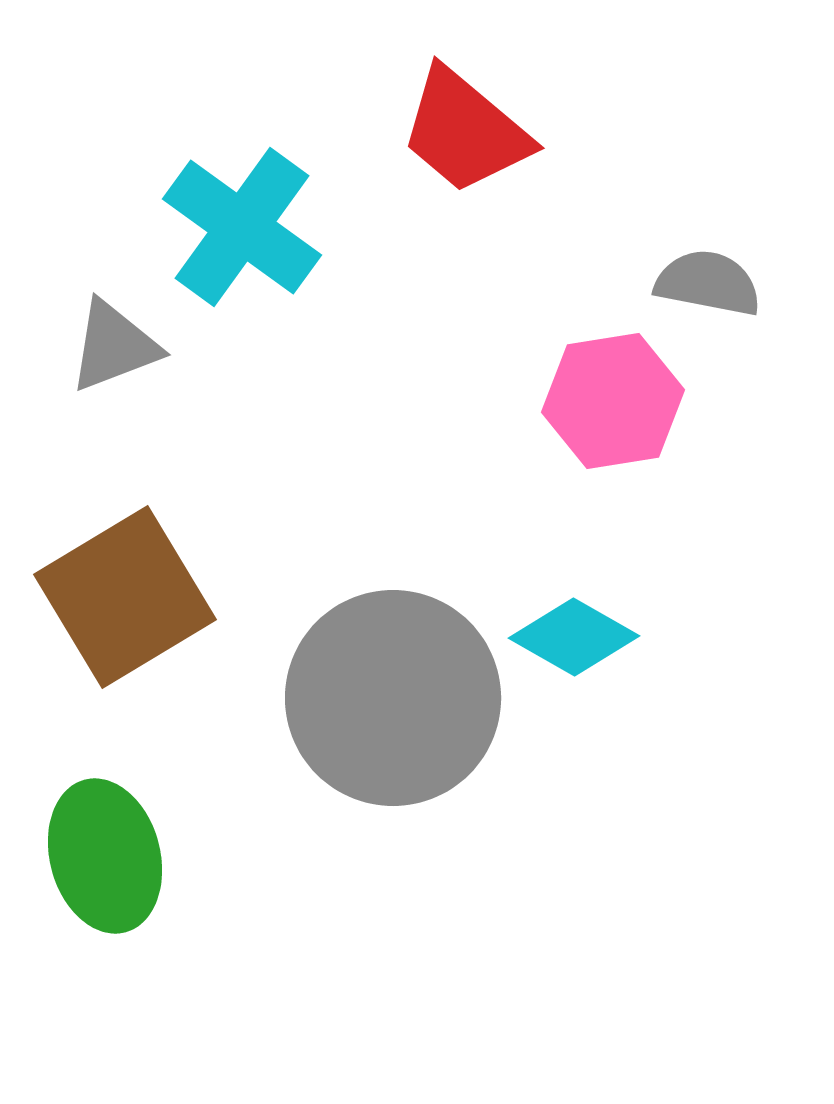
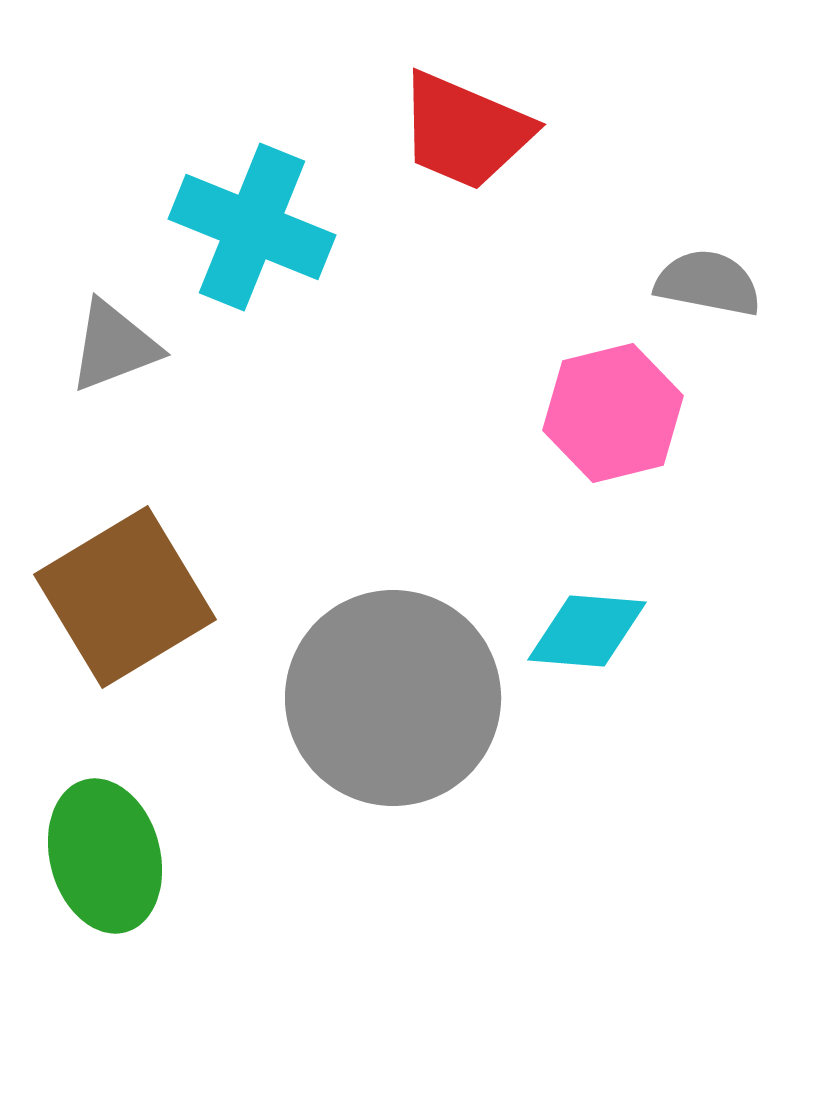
red trapezoid: rotated 17 degrees counterclockwise
cyan cross: moved 10 px right; rotated 14 degrees counterclockwise
pink hexagon: moved 12 px down; rotated 5 degrees counterclockwise
cyan diamond: moved 13 px right, 6 px up; rotated 25 degrees counterclockwise
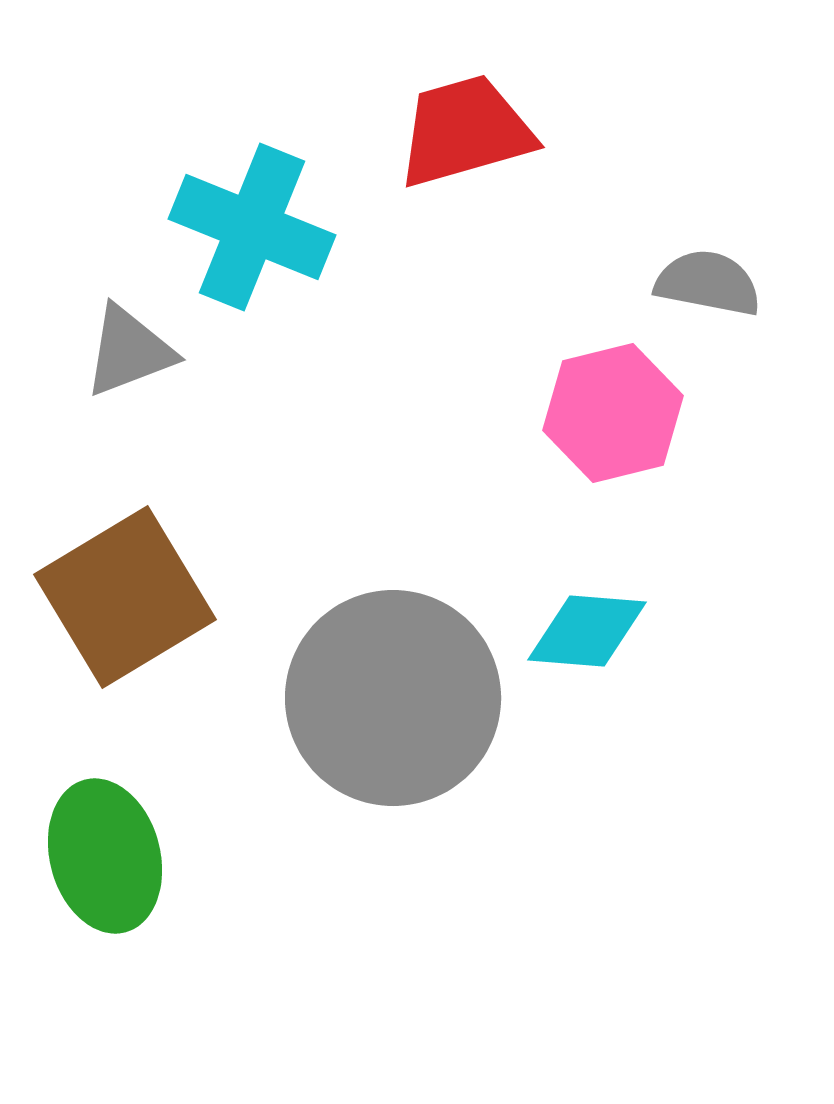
red trapezoid: rotated 141 degrees clockwise
gray triangle: moved 15 px right, 5 px down
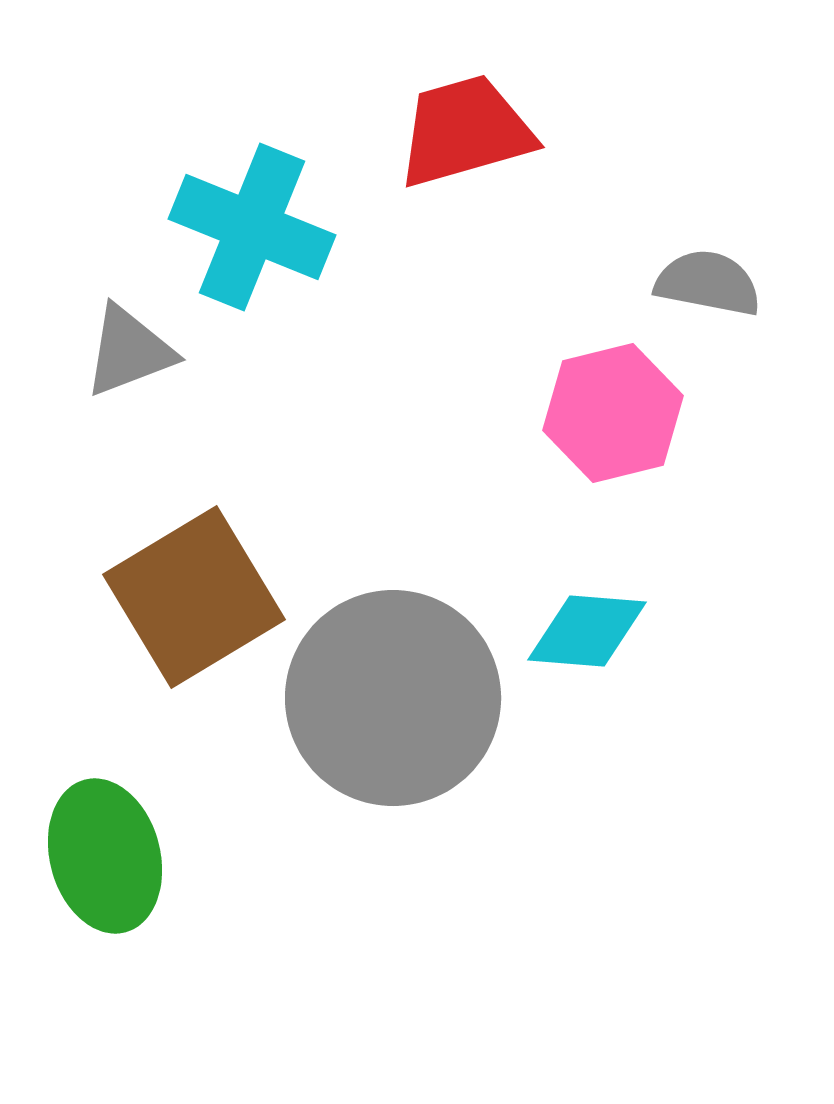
brown square: moved 69 px right
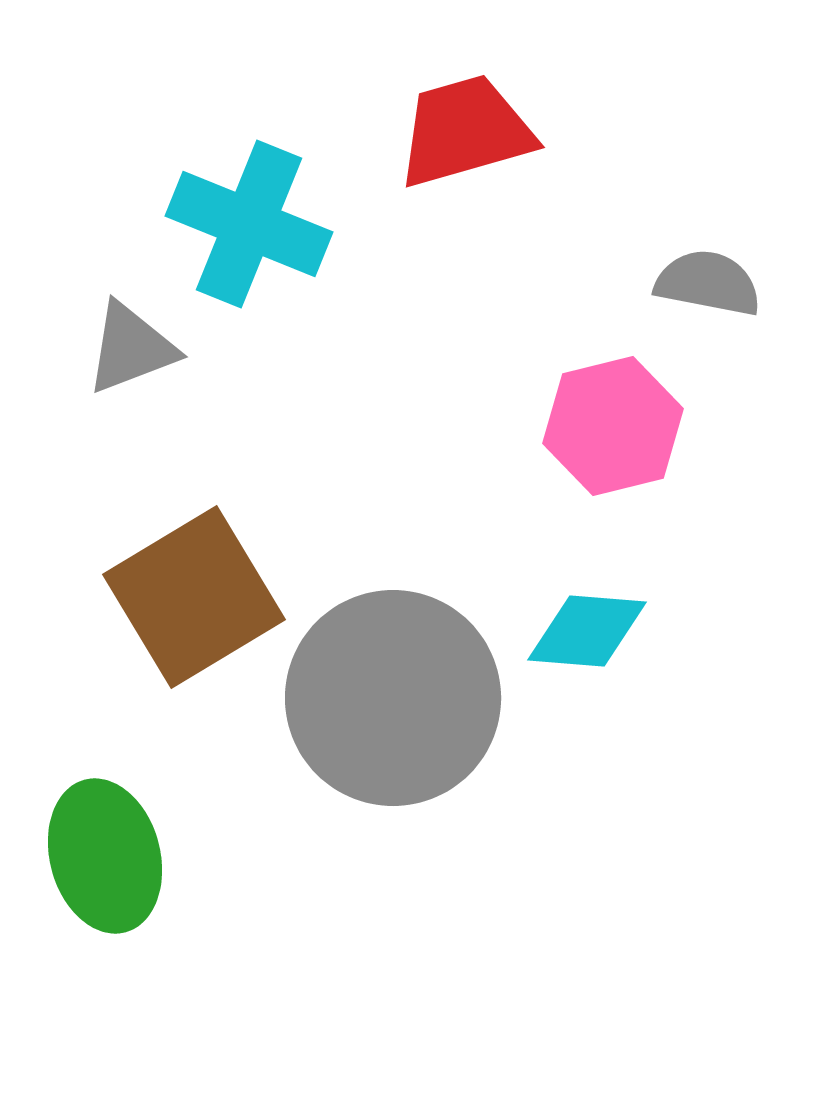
cyan cross: moved 3 px left, 3 px up
gray triangle: moved 2 px right, 3 px up
pink hexagon: moved 13 px down
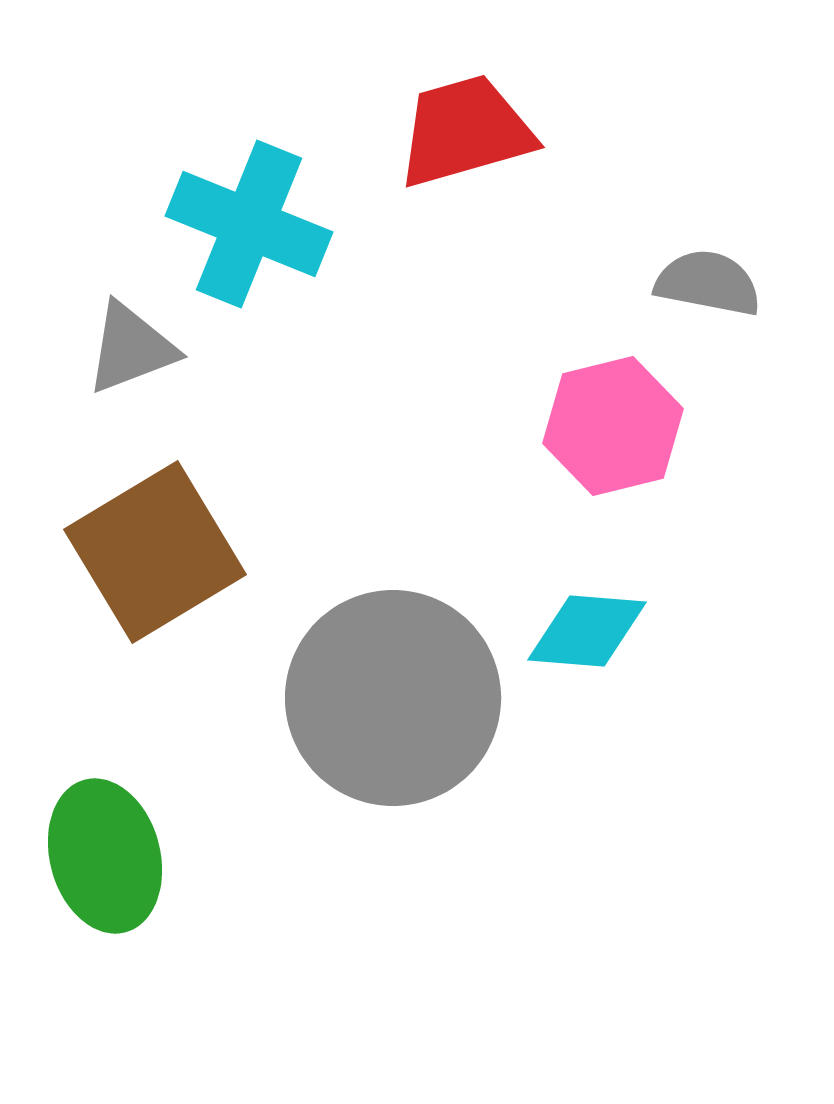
brown square: moved 39 px left, 45 px up
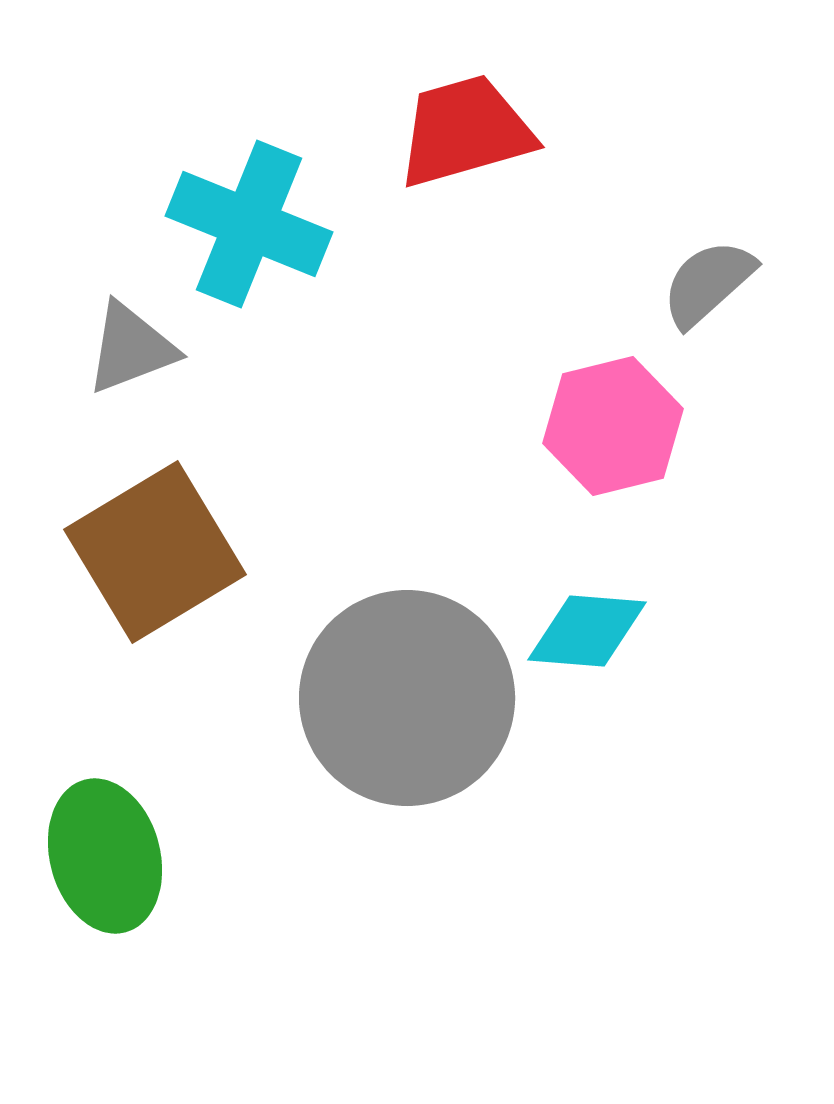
gray semicircle: rotated 53 degrees counterclockwise
gray circle: moved 14 px right
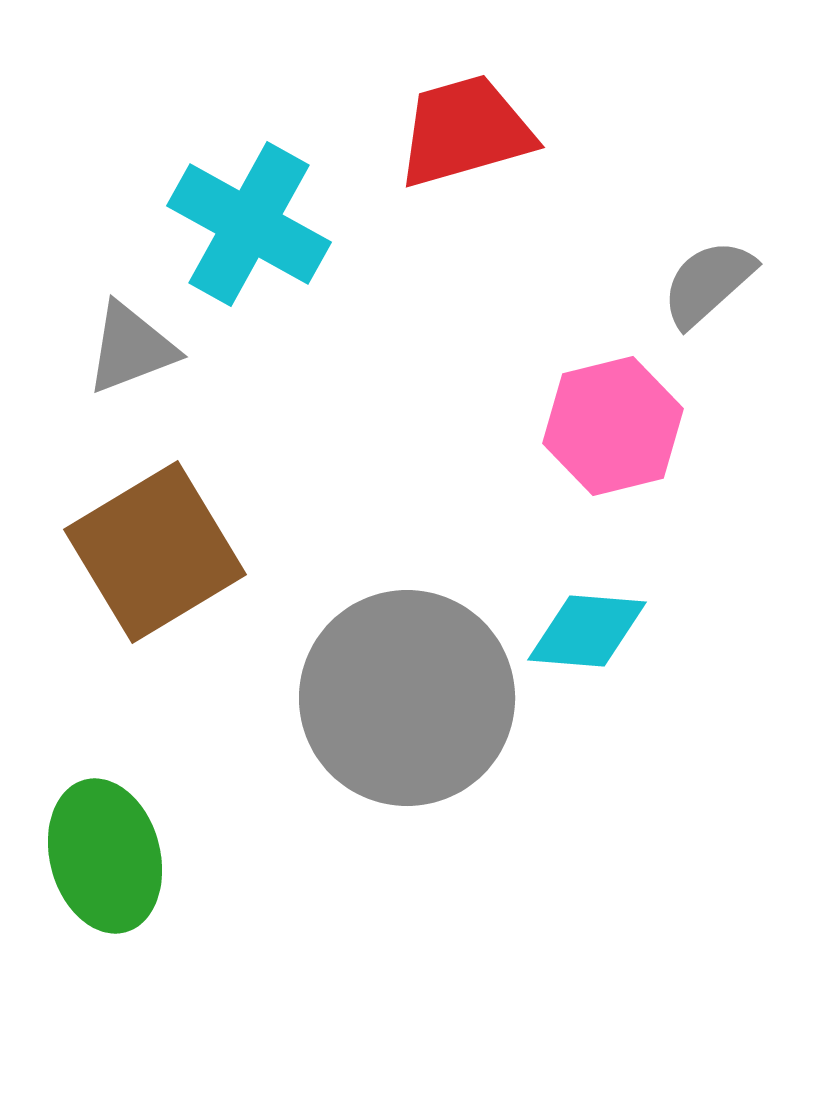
cyan cross: rotated 7 degrees clockwise
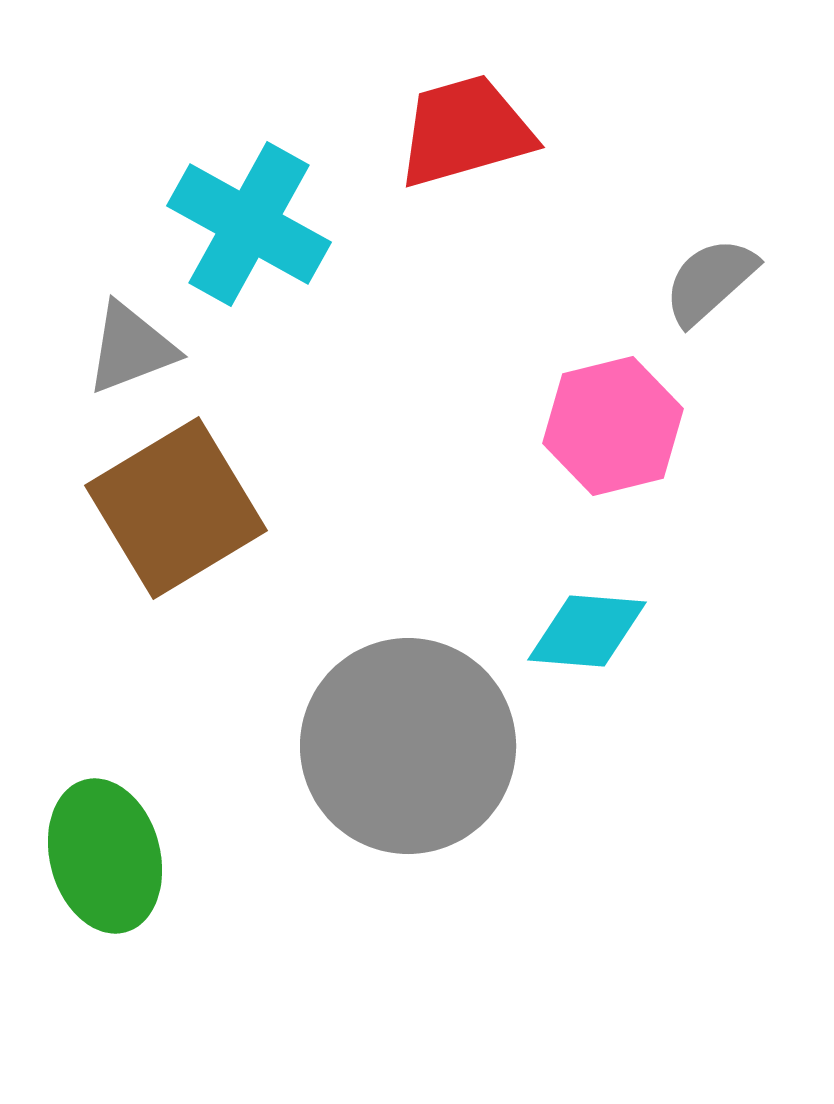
gray semicircle: moved 2 px right, 2 px up
brown square: moved 21 px right, 44 px up
gray circle: moved 1 px right, 48 px down
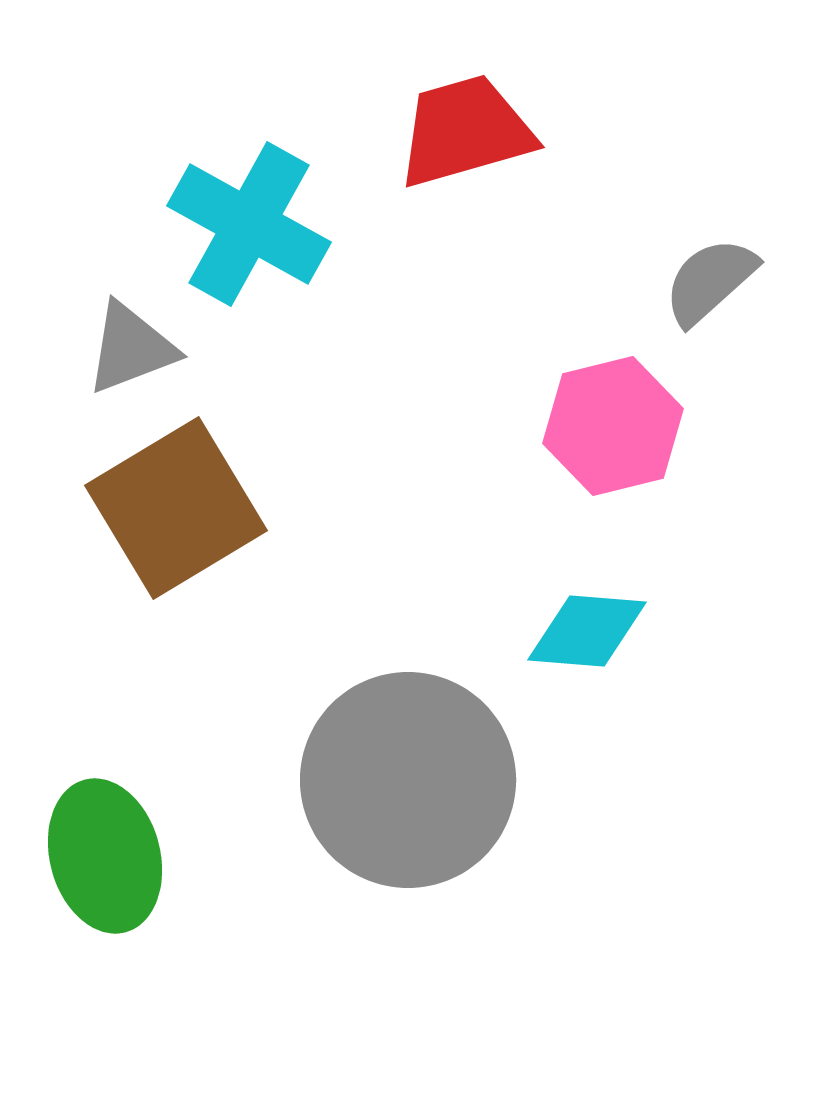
gray circle: moved 34 px down
